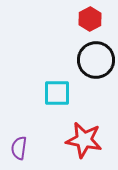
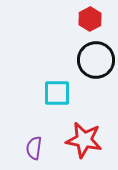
purple semicircle: moved 15 px right
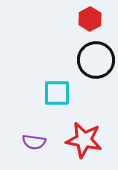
purple semicircle: moved 6 px up; rotated 90 degrees counterclockwise
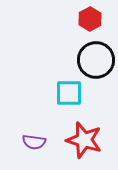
cyan square: moved 12 px right
red star: rotated 6 degrees clockwise
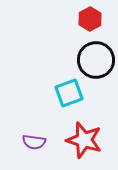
cyan square: rotated 20 degrees counterclockwise
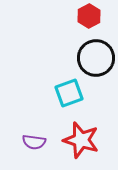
red hexagon: moved 1 px left, 3 px up
black circle: moved 2 px up
red star: moved 3 px left
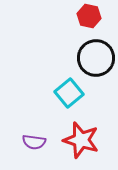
red hexagon: rotated 20 degrees counterclockwise
cyan square: rotated 20 degrees counterclockwise
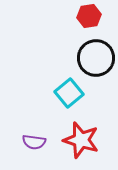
red hexagon: rotated 20 degrees counterclockwise
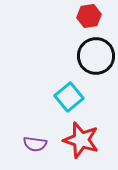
black circle: moved 2 px up
cyan square: moved 4 px down
purple semicircle: moved 1 px right, 2 px down
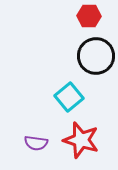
red hexagon: rotated 10 degrees clockwise
purple semicircle: moved 1 px right, 1 px up
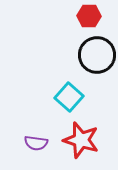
black circle: moved 1 px right, 1 px up
cyan square: rotated 8 degrees counterclockwise
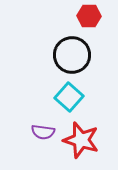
black circle: moved 25 px left
purple semicircle: moved 7 px right, 11 px up
